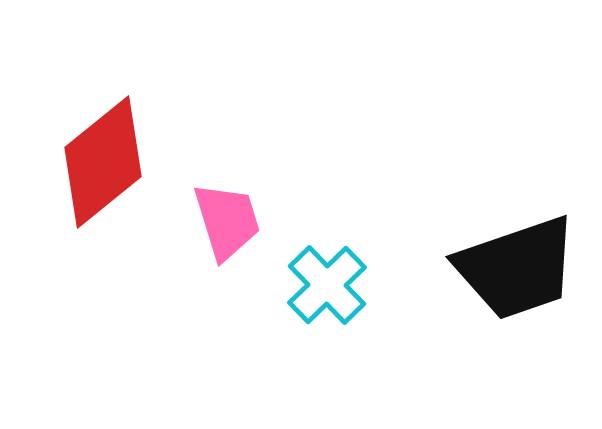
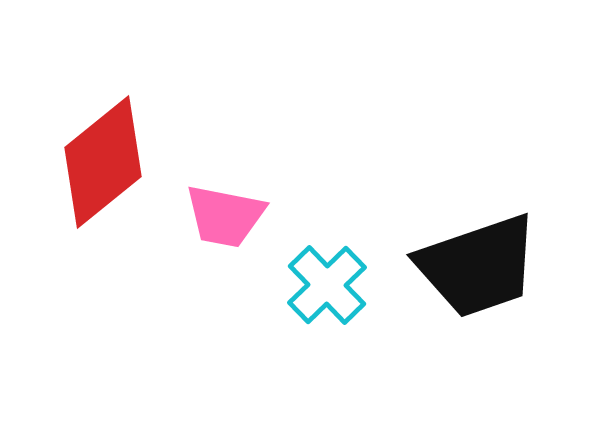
pink trapezoid: moved 2 px left, 5 px up; rotated 118 degrees clockwise
black trapezoid: moved 39 px left, 2 px up
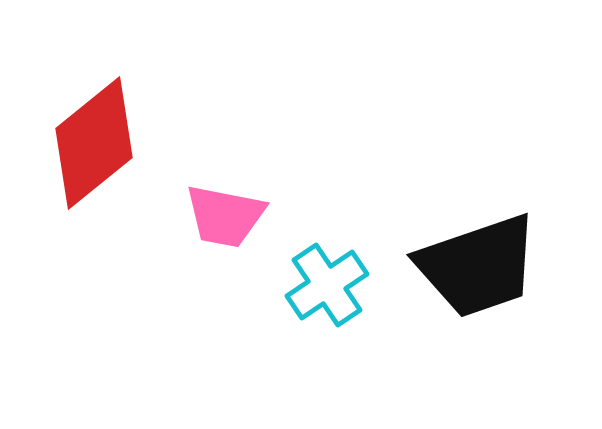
red diamond: moved 9 px left, 19 px up
cyan cross: rotated 10 degrees clockwise
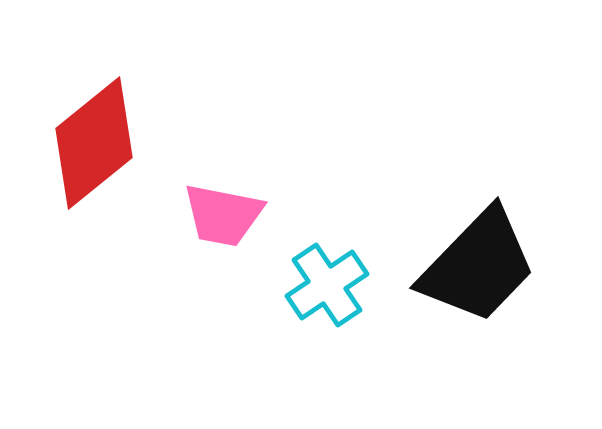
pink trapezoid: moved 2 px left, 1 px up
black trapezoid: rotated 27 degrees counterclockwise
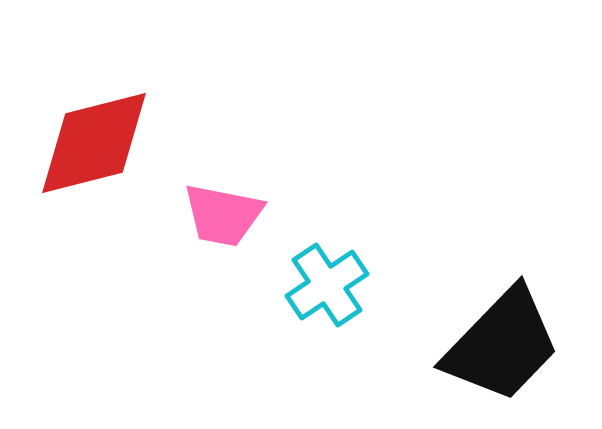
red diamond: rotated 25 degrees clockwise
black trapezoid: moved 24 px right, 79 px down
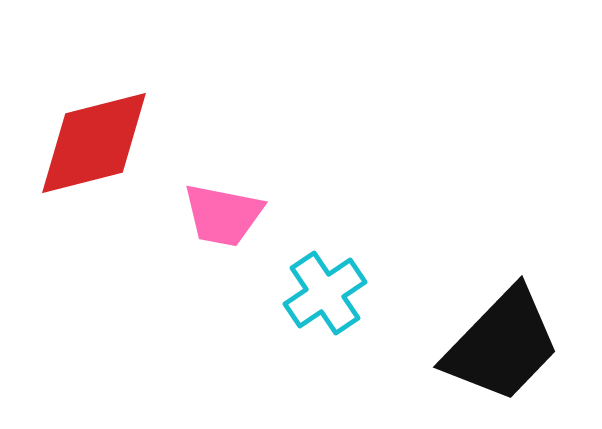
cyan cross: moved 2 px left, 8 px down
